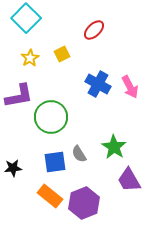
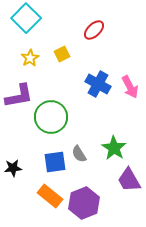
green star: moved 1 px down
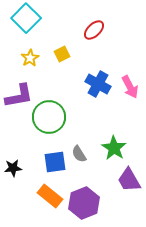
green circle: moved 2 px left
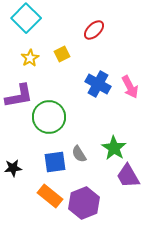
purple trapezoid: moved 1 px left, 4 px up
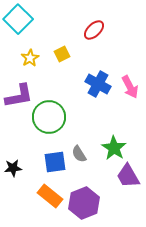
cyan square: moved 8 px left, 1 px down
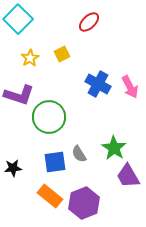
red ellipse: moved 5 px left, 8 px up
purple L-shape: moved 1 px up; rotated 28 degrees clockwise
